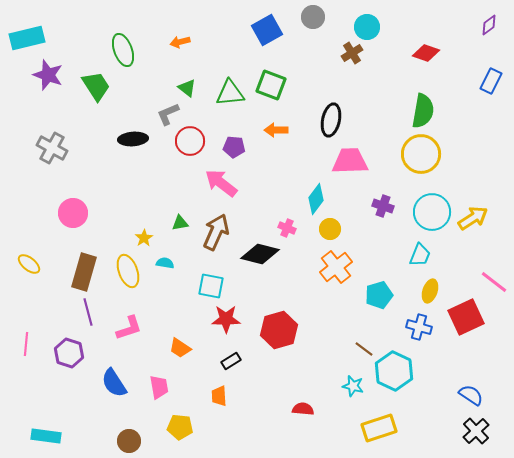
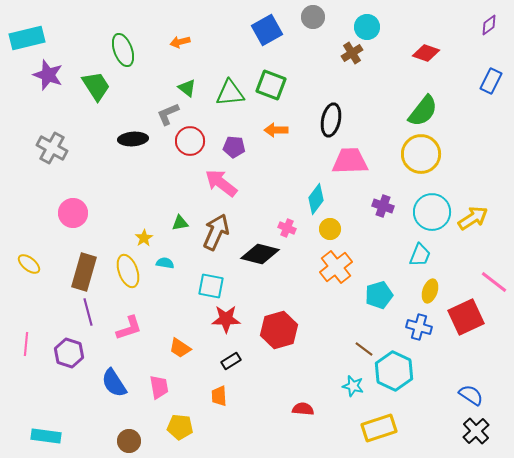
green semicircle at (423, 111): rotated 28 degrees clockwise
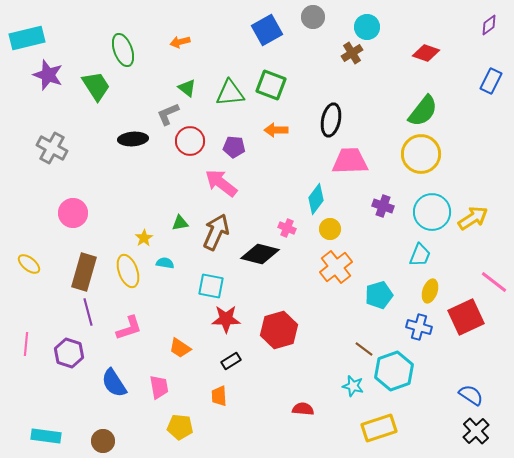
cyan hexagon at (394, 371): rotated 15 degrees clockwise
brown circle at (129, 441): moved 26 px left
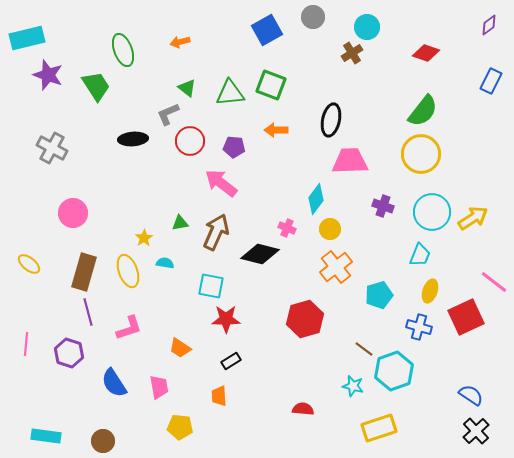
red hexagon at (279, 330): moved 26 px right, 11 px up
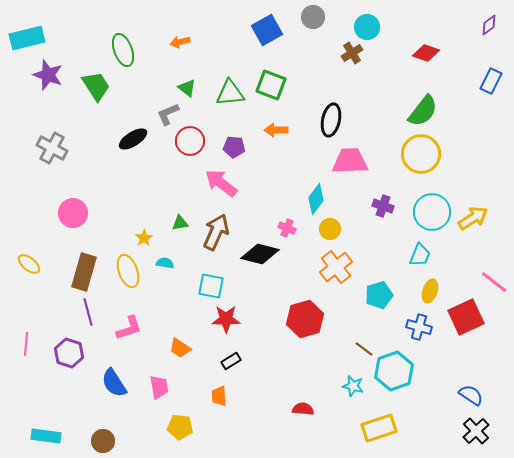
black ellipse at (133, 139): rotated 28 degrees counterclockwise
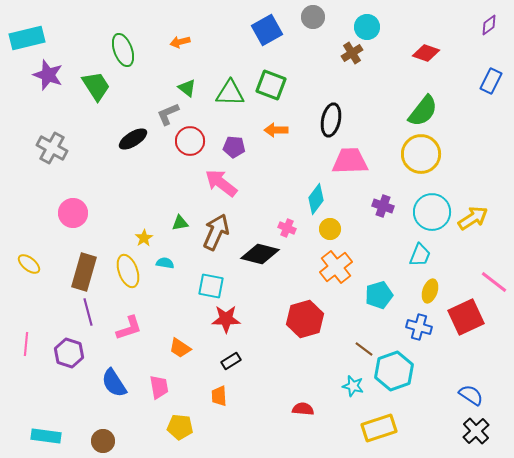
green triangle at (230, 93): rotated 8 degrees clockwise
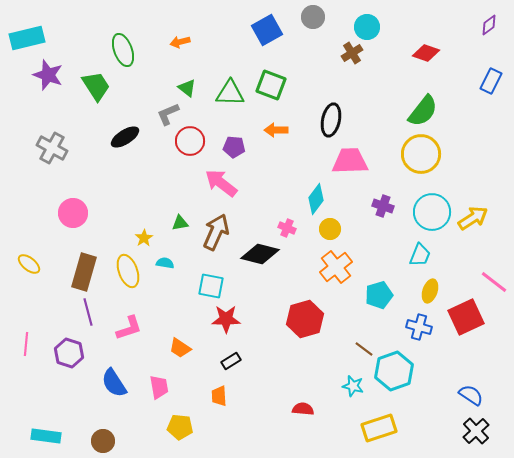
black ellipse at (133, 139): moved 8 px left, 2 px up
